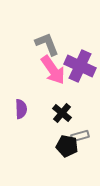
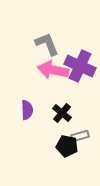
pink arrow: rotated 136 degrees clockwise
purple semicircle: moved 6 px right, 1 px down
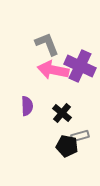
purple semicircle: moved 4 px up
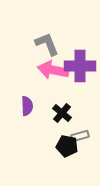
purple cross: rotated 24 degrees counterclockwise
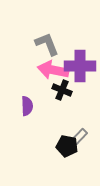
black cross: moved 23 px up; rotated 18 degrees counterclockwise
gray rectangle: moved 1 px left, 1 px down; rotated 30 degrees counterclockwise
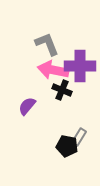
purple semicircle: rotated 138 degrees counterclockwise
gray rectangle: rotated 12 degrees counterclockwise
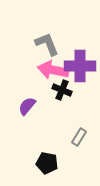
black pentagon: moved 20 px left, 17 px down
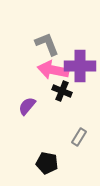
black cross: moved 1 px down
